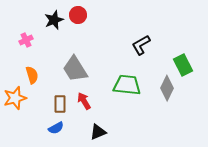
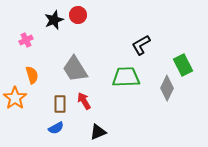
green trapezoid: moved 1 px left, 8 px up; rotated 8 degrees counterclockwise
orange star: rotated 20 degrees counterclockwise
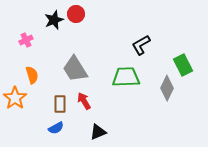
red circle: moved 2 px left, 1 px up
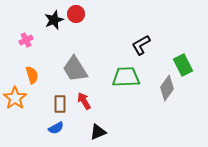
gray diamond: rotated 10 degrees clockwise
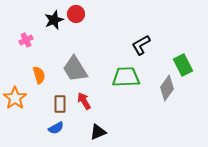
orange semicircle: moved 7 px right
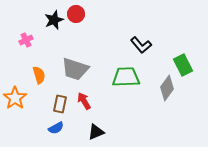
black L-shape: rotated 100 degrees counterclockwise
gray trapezoid: rotated 40 degrees counterclockwise
brown rectangle: rotated 12 degrees clockwise
black triangle: moved 2 px left
